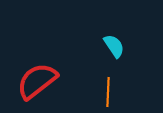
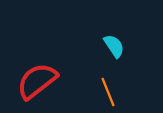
orange line: rotated 24 degrees counterclockwise
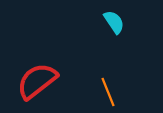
cyan semicircle: moved 24 px up
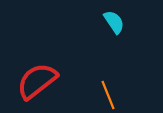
orange line: moved 3 px down
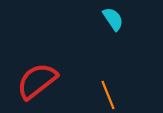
cyan semicircle: moved 1 px left, 3 px up
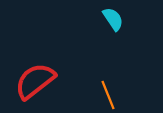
red semicircle: moved 2 px left
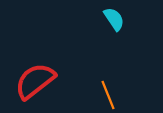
cyan semicircle: moved 1 px right
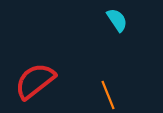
cyan semicircle: moved 3 px right, 1 px down
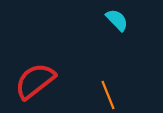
cyan semicircle: rotated 10 degrees counterclockwise
